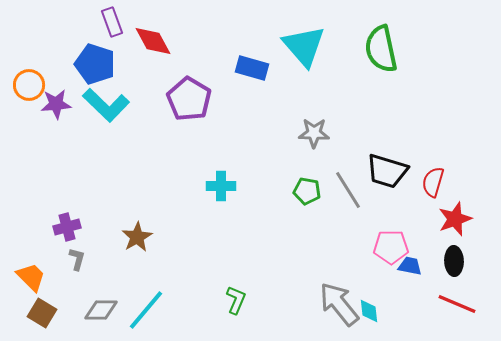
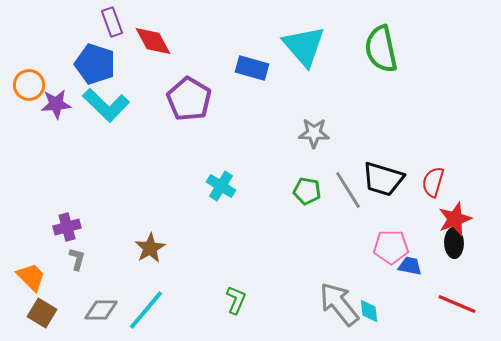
black trapezoid: moved 4 px left, 8 px down
cyan cross: rotated 32 degrees clockwise
brown star: moved 13 px right, 11 px down
black ellipse: moved 18 px up
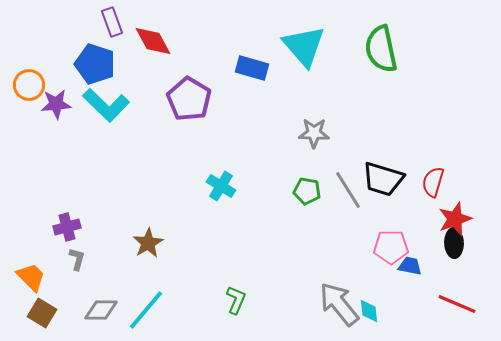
brown star: moved 2 px left, 5 px up
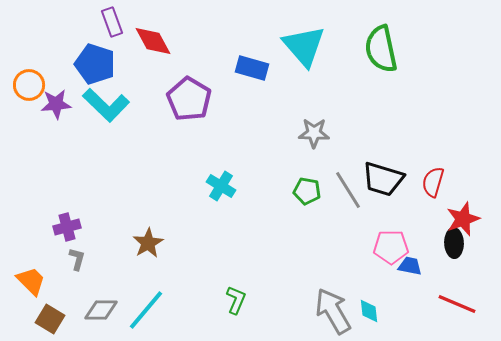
red star: moved 8 px right
orange trapezoid: moved 4 px down
gray arrow: moved 6 px left, 7 px down; rotated 9 degrees clockwise
brown square: moved 8 px right, 6 px down
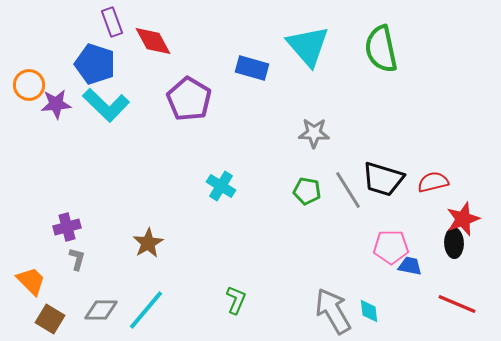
cyan triangle: moved 4 px right
red semicircle: rotated 60 degrees clockwise
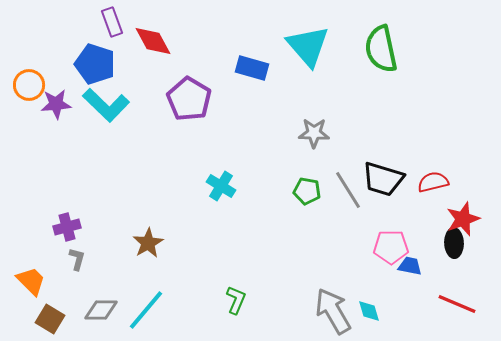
cyan diamond: rotated 10 degrees counterclockwise
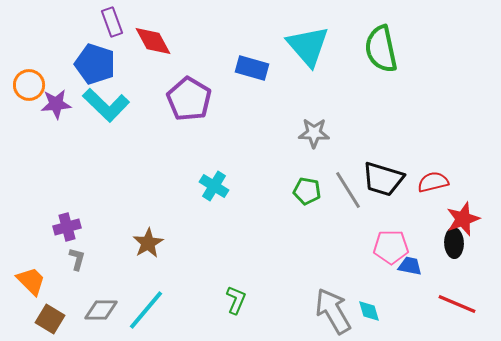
cyan cross: moved 7 px left
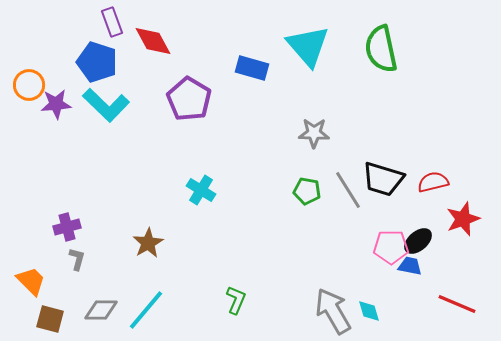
blue pentagon: moved 2 px right, 2 px up
cyan cross: moved 13 px left, 4 px down
black ellipse: moved 36 px left, 2 px up; rotated 52 degrees clockwise
brown square: rotated 16 degrees counterclockwise
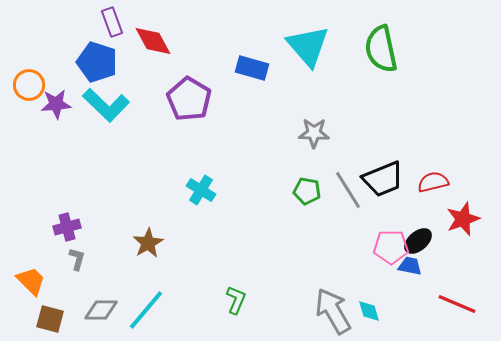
black trapezoid: rotated 39 degrees counterclockwise
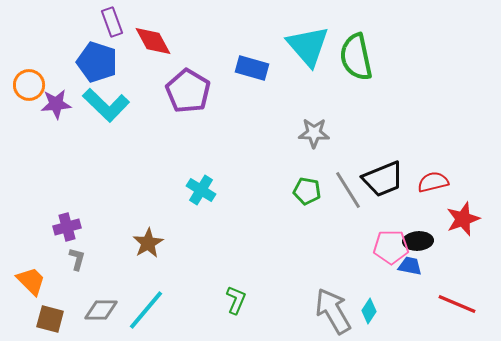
green semicircle: moved 25 px left, 8 px down
purple pentagon: moved 1 px left, 8 px up
black ellipse: rotated 36 degrees clockwise
cyan diamond: rotated 50 degrees clockwise
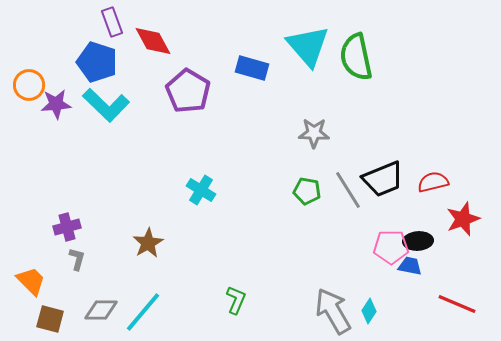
cyan line: moved 3 px left, 2 px down
